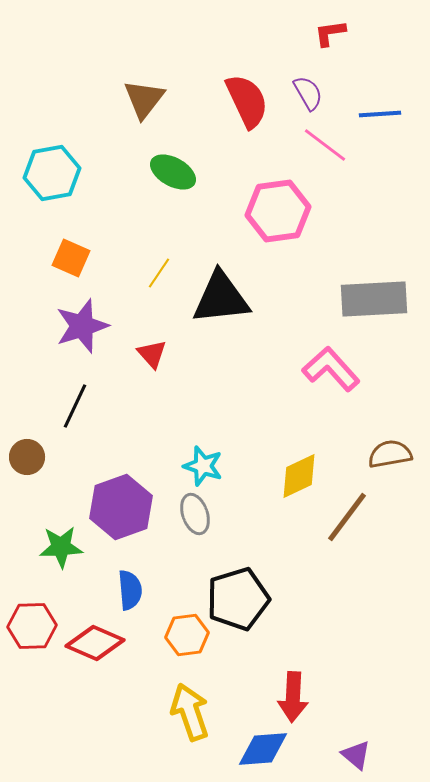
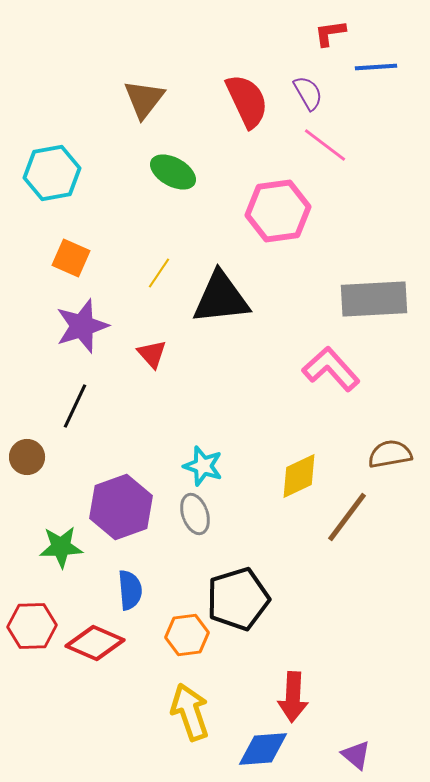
blue line: moved 4 px left, 47 px up
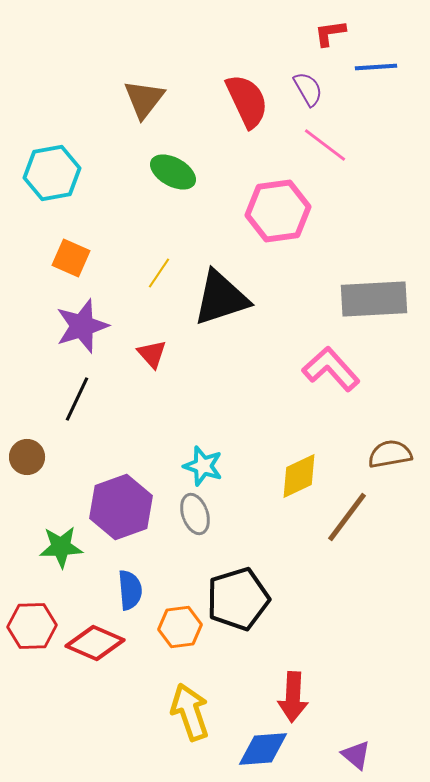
purple semicircle: moved 4 px up
black triangle: rotated 12 degrees counterclockwise
black line: moved 2 px right, 7 px up
orange hexagon: moved 7 px left, 8 px up
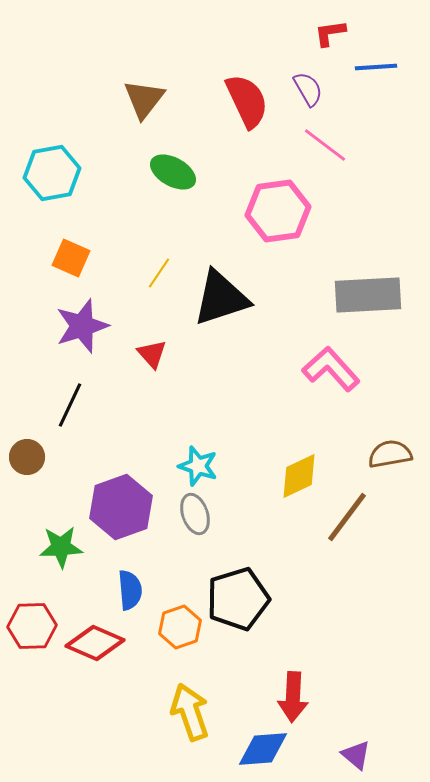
gray rectangle: moved 6 px left, 4 px up
black line: moved 7 px left, 6 px down
cyan star: moved 5 px left
orange hexagon: rotated 12 degrees counterclockwise
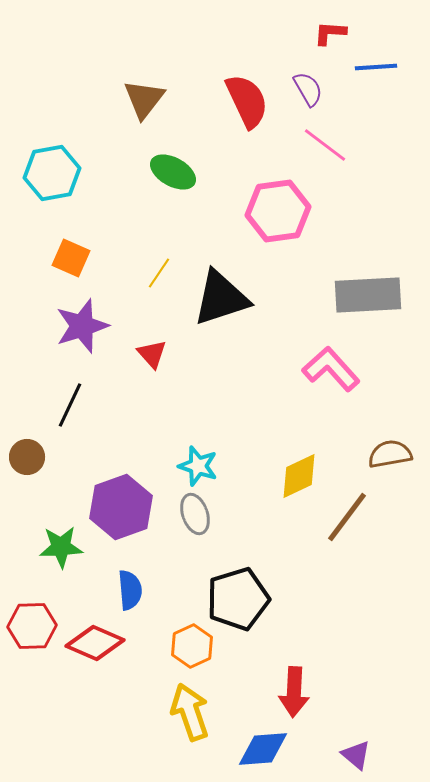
red L-shape: rotated 12 degrees clockwise
orange hexagon: moved 12 px right, 19 px down; rotated 6 degrees counterclockwise
red arrow: moved 1 px right, 5 px up
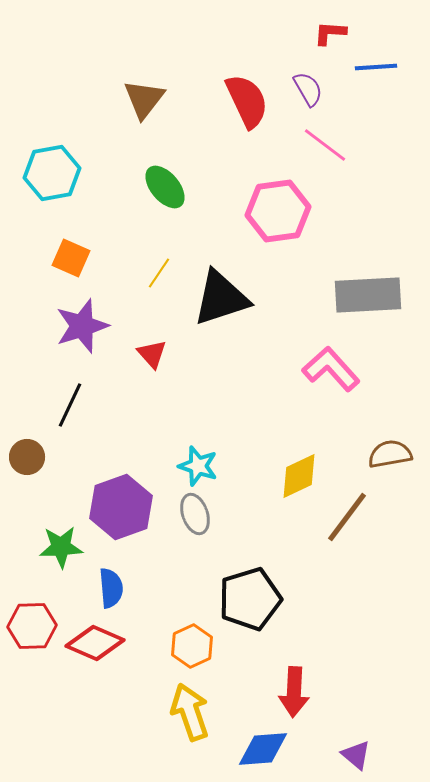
green ellipse: moved 8 px left, 15 px down; rotated 21 degrees clockwise
blue semicircle: moved 19 px left, 2 px up
black pentagon: moved 12 px right
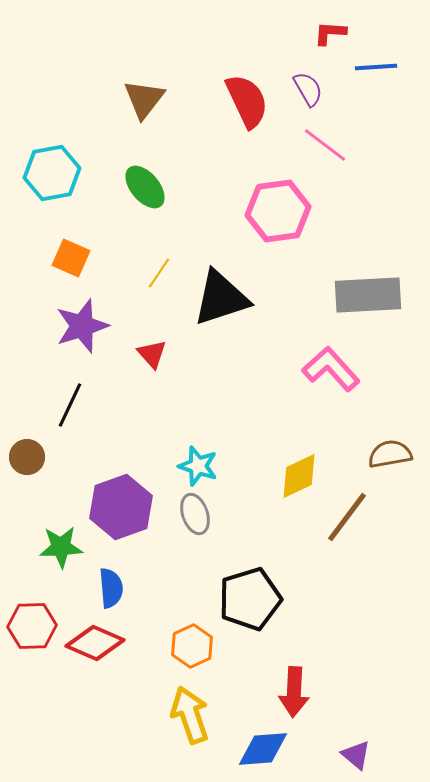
green ellipse: moved 20 px left
yellow arrow: moved 3 px down
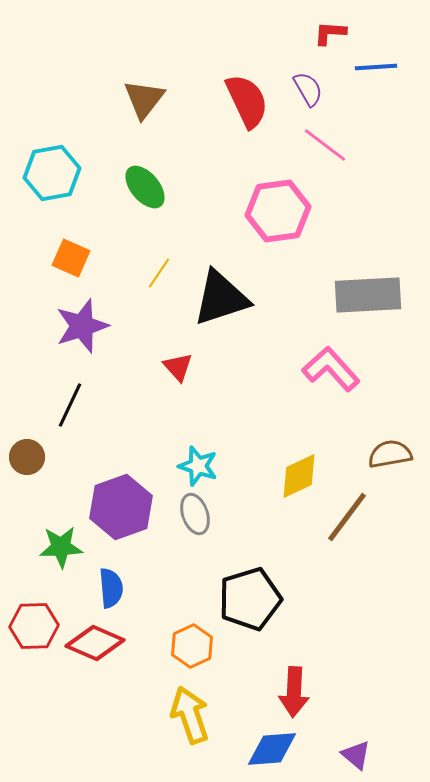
red triangle: moved 26 px right, 13 px down
red hexagon: moved 2 px right
blue diamond: moved 9 px right
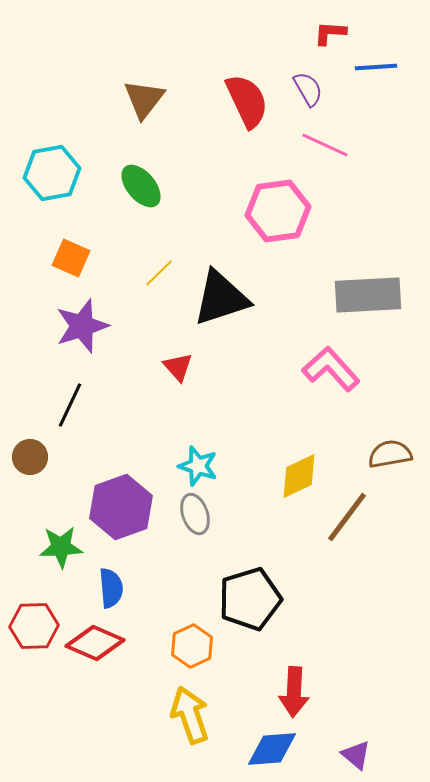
pink line: rotated 12 degrees counterclockwise
green ellipse: moved 4 px left, 1 px up
yellow line: rotated 12 degrees clockwise
brown circle: moved 3 px right
